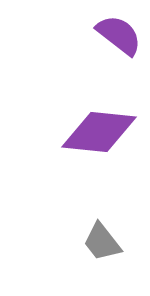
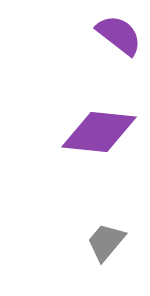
gray trapezoid: moved 4 px right; rotated 78 degrees clockwise
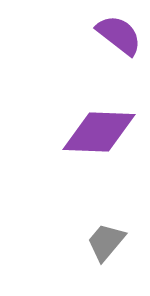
purple diamond: rotated 4 degrees counterclockwise
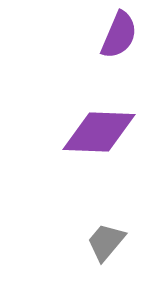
purple semicircle: rotated 75 degrees clockwise
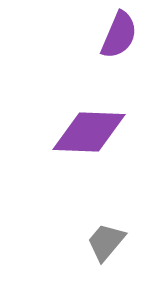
purple diamond: moved 10 px left
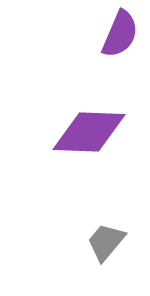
purple semicircle: moved 1 px right, 1 px up
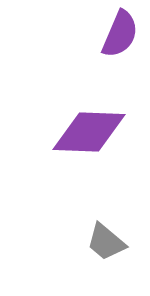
gray trapezoid: rotated 90 degrees counterclockwise
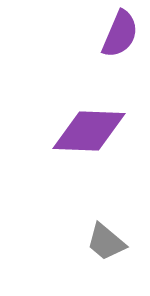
purple diamond: moved 1 px up
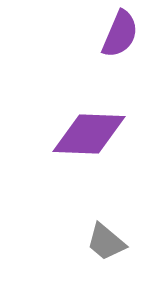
purple diamond: moved 3 px down
